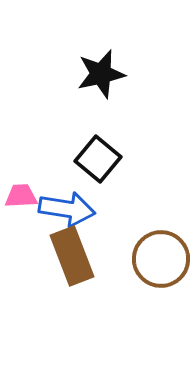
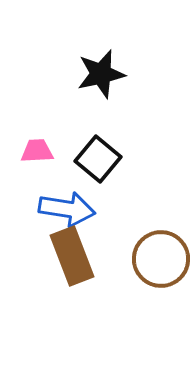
pink trapezoid: moved 16 px right, 45 px up
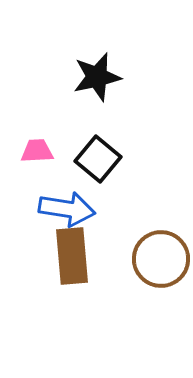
black star: moved 4 px left, 3 px down
brown rectangle: rotated 16 degrees clockwise
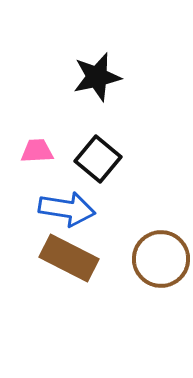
brown rectangle: moved 3 px left, 2 px down; rotated 58 degrees counterclockwise
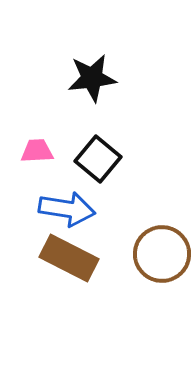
black star: moved 5 px left, 1 px down; rotated 6 degrees clockwise
brown circle: moved 1 px right, 5 px up
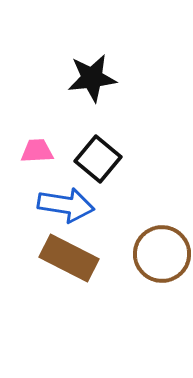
blue arrow: moved 1 px left, 4 px up
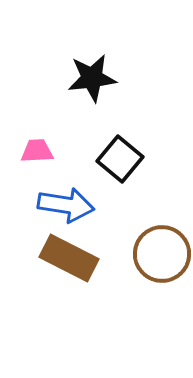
black square: moved 22 px right
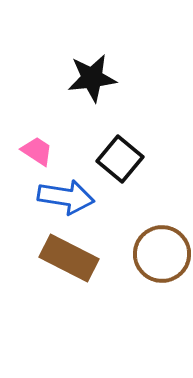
pink trapezoid: rotated 36 degrees clockwise
blue arrow: moved 8 px up
